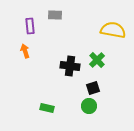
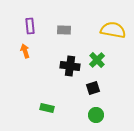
gray rectangle: moved 9 px right, 15 px down
green circle: moved 7 px right, 9 px down
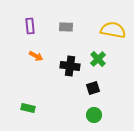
gray rectangle: moved 2 px right, 3 px up
orange arrow: moved 11 px right, 5 px down; rotated 136 degrees clockwise
green cross: moved 1 px right, 1 px up
green rectangle: moved 19 px left
green circle: moved 2 px left
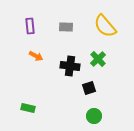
yellow semicircle: moved 8 px left, 4 px up; rotated 140 degrees counterclockwise
black square: moved 4 px left
green circle: moved 1 px down
